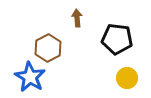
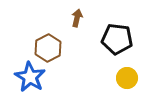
brown arrow: rotated 18 degrees clockwise
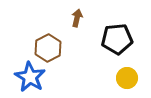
black pentagon: rotated 12 degrees counterclockwise
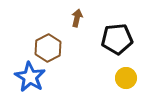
yellow circle: moved 1 px left
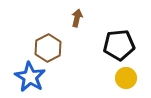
black pentagon: moved 2 px right, 6 px down
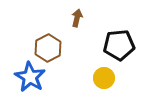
yellow circle: moved 22 px left
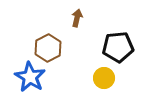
black pentagon: moved 1 px left, 2 px down
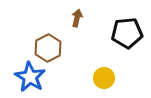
black pentagon: moved 9 px right, 14 px up
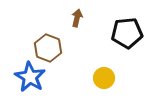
brown hexagon: rotated 12 degrees counterclockwise
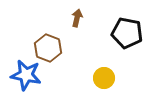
black pentagon: rotated 16 degrees clockwise
blue star: moved 4 px left, 2 px up; rotated 20 degrees counterclockwise
